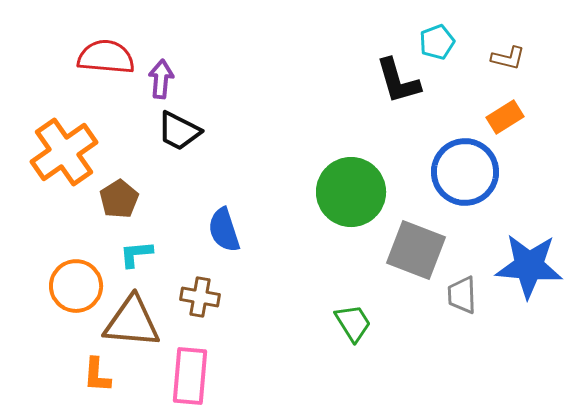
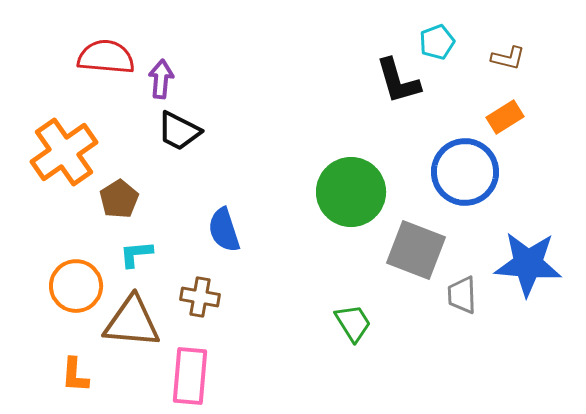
blue star: moved 1 px left, 2 px up
orange L-shape: moved 22 px left
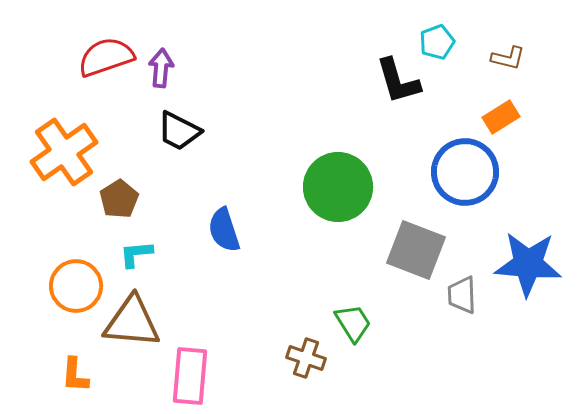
red semicircle: rotated 24 degrees counterclockwise
purple arrow: moved 11 px up
orange rectangle: moved 4 px left
green circle: moved 13 px left, 5 px up
brown cross: moved 106 px right, 61 px down; rotated 9 degrees clockwise
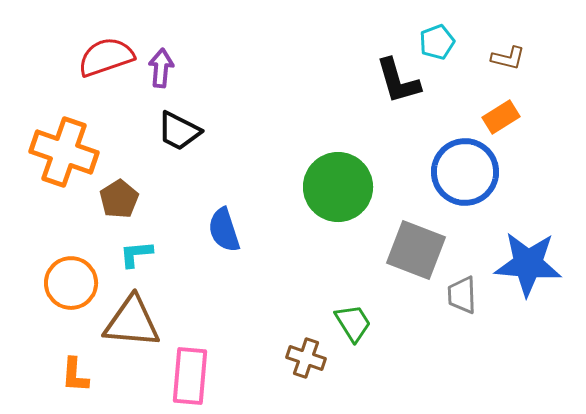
orange cross: rotated 36 degrees counterclockwise
orange circle: moved 5 px left, 3 px up
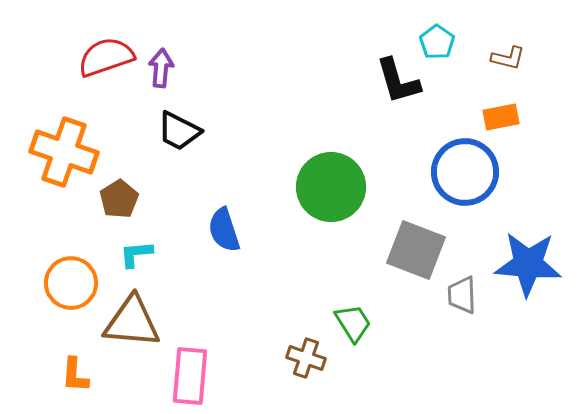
cyan pentagon: rotated 16 degrees counterclockwise
orange rectangle: rotated 21 degrees clockwise
green circle: moved 7 px left
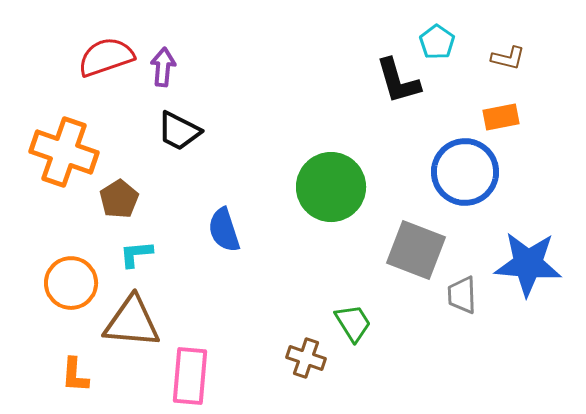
purple arrow: moved 2 px right, 1 px up
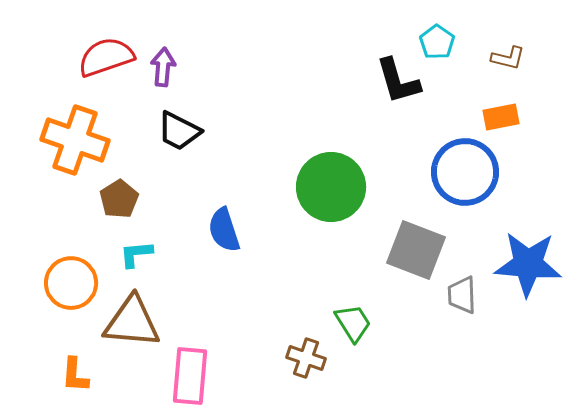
orange cross: moved 11 px right, 12 px up
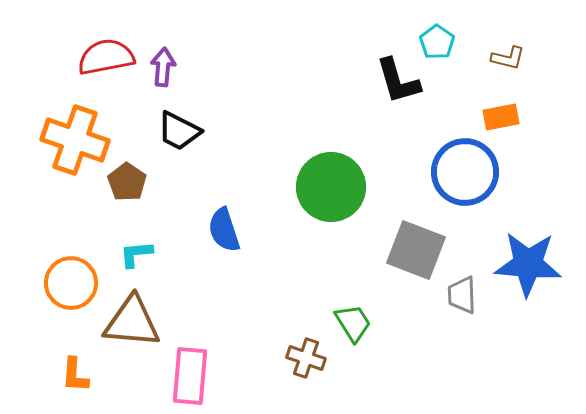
red semicircle: rotated 8 degrees clockwise
brown pentagon: moved 8 px right, 17 px up; rotated 6 degrees counterclockwise
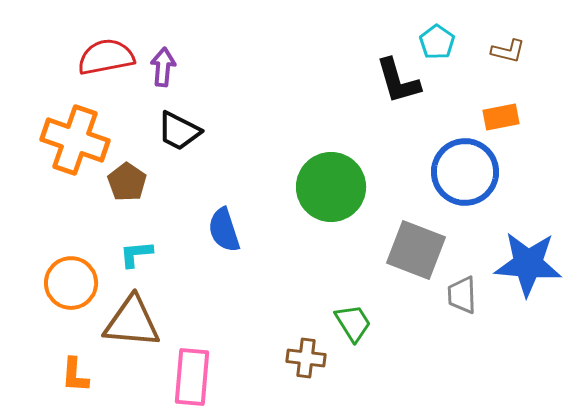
brown L-shape: moved 7 px up
brown cross: rotated 12 degrees counterclockwise
pink rectangle: moved 2 px right, 1 px down
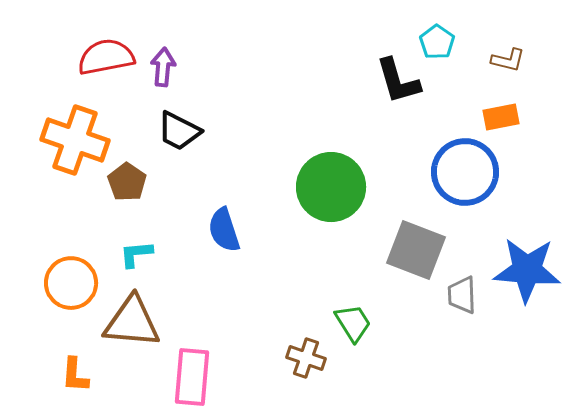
brown L-shape: moved 9 px down
blue star: moved 1 px left, 6 px down
brown cross: rotated 12 degrees clockwise
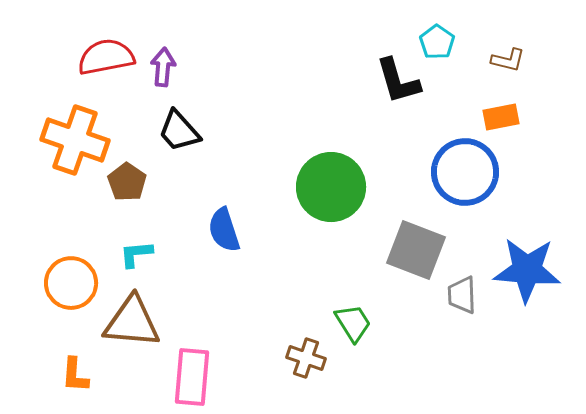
black trapezoid: rotated 21 degrees clockwise
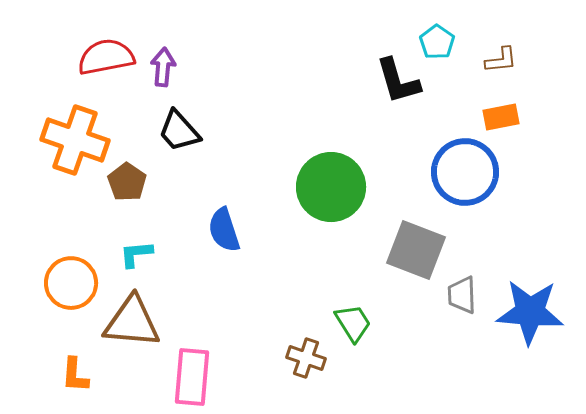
brown L-shape: moved 7 px left; rotated 20 degrees counterclockwise
blue star: moved 3 px right, 42 px down
